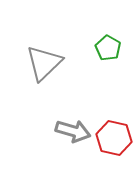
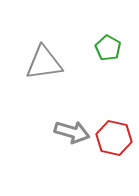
gray triangle: rotated 36 degrees clockwise
gray arrow: moved 1 px left, 1 px down
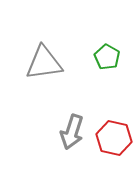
green pentagon: moved 1 px left, 9 px down
gray arrow: rotated 92 degrees clockwise
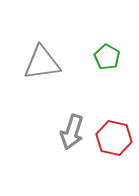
gray triangle: moved 2 px left
